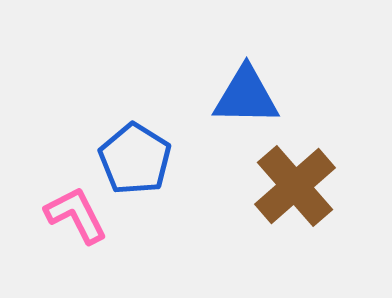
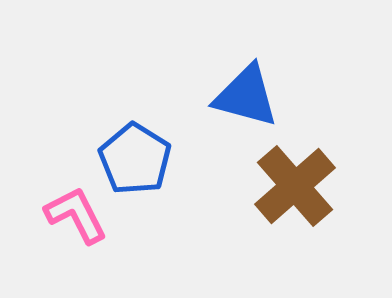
blue triangle: rotated 14 degrees clockwise
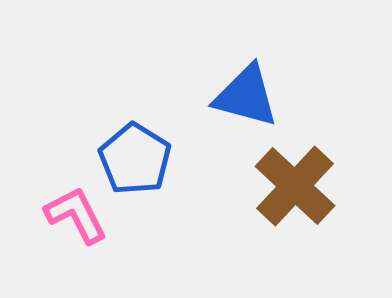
brown cross: rotated 6 degrees counterclockwise
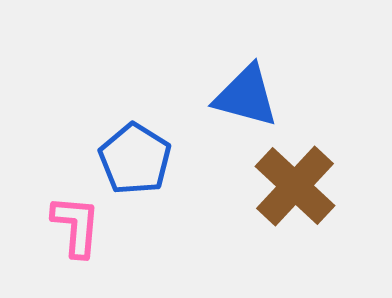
pink L-shape: moved 11 px down; rotated 32 degrees clockwise
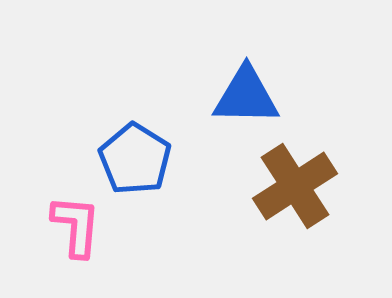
blue triangle: rotated 14 degrees counterclockwise
brown cross: rotated 14 degrees clockwise
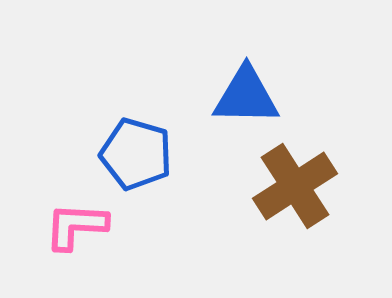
blue pentagon: moved 1 px right, 5 px up; rotated 16 degrees counterclockwise
pink L-shape: rotated 92 degrees counterclockwise
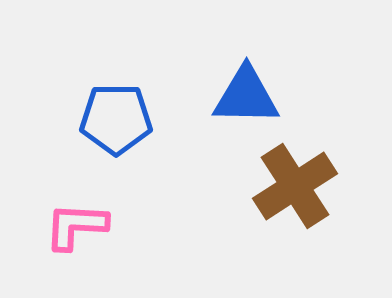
blue pentagon: moved 20 px left, 35 px up; rotated 16 degrees counterclockwise
